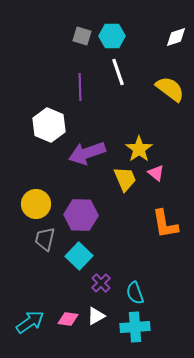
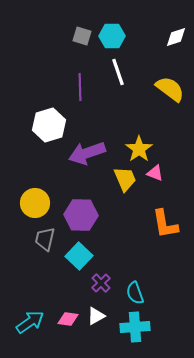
white hexagon: rotated 20 degrees clockwise
pink triangle: moved 1 px left; rotated 18 degrees counterclockwise
yellow circle: moved 1 px left, 1 px up
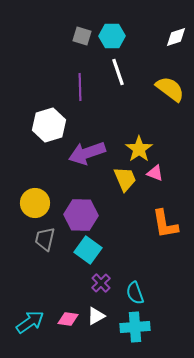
cyan square: moved 9 px right, 6 px up; rotated 8 degrees counterclockwise
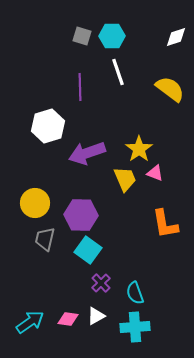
white hexagon: moved 1 px left, 1 px down
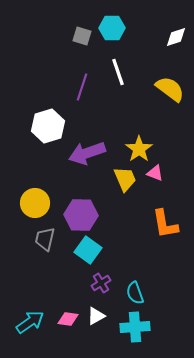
cyan hexagon: moved 8 px up
purple line: moved 2 px right; rotated 20 degrees clockwise
purple cross: rotated 12 degrees clockwise
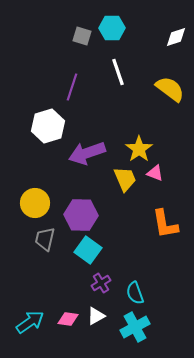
purple line: moved 10 px left
cyan cross: rotated 24 degrees counterclockwise
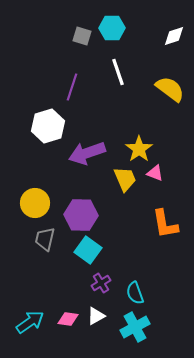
white diamond: moved 2 px left, 1 px up
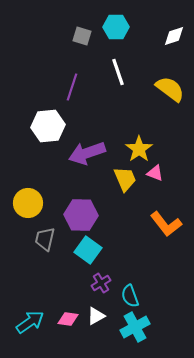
cyan hexagon: moved 4 px right, 1 px up
white hexagon: rotated 12 degrees clockwise
yellow circle: moved 7 px left
orange L-shape: moved 1 px right; rotated 28 degrees counterclockwise
cyan semicircle: moved 5 px left, 3 px down
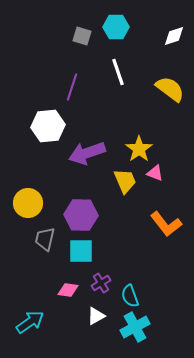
yellow trapezoid: moved 2 px down
cyan square: moved 7 px left, 1 px down; rotated 36 degrees counterclockwise
pink diamond: moved 29 px up
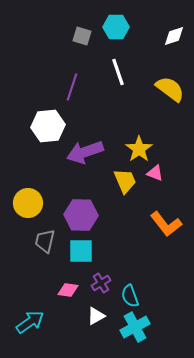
purple arrow: moved 2 px left, 1 px up
gray trapezoid: moved 2 px down
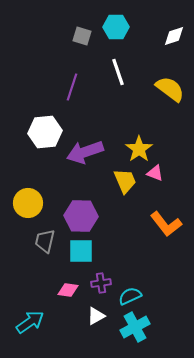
white hexagon: moved 3 px left, 6 px down
purple hexagon: moved 1 px down
purple cross: rotated 24 degrees clockwise
cyan semicircle: rotated 85 degrees clockwise
